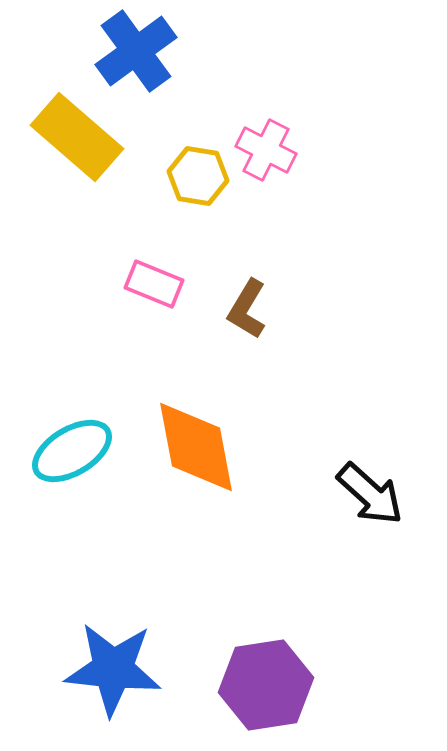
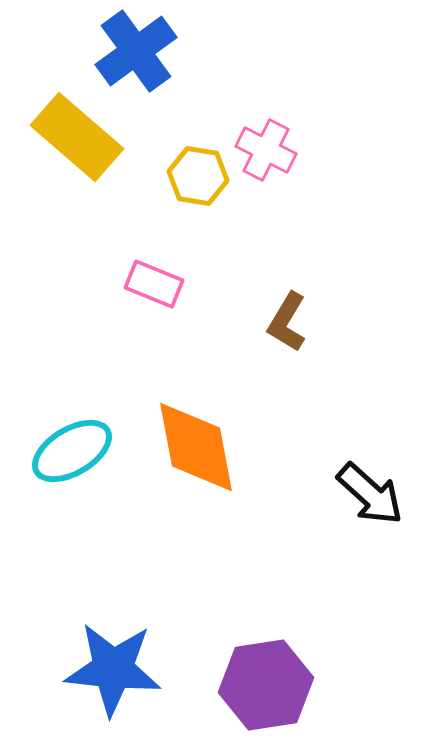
brown L-shape: moved 40 px right, 13 px down
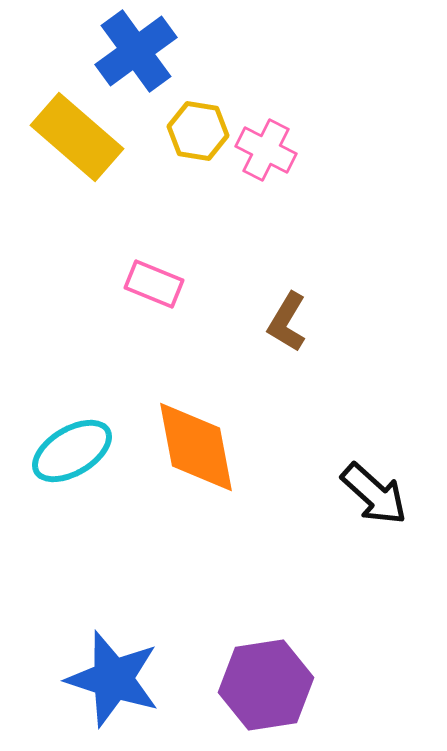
yellow hexagon: moved 45 px up
black arrow: moved 4 px right
blue star: moved 10 px down; rotated 12 degrees clockwise
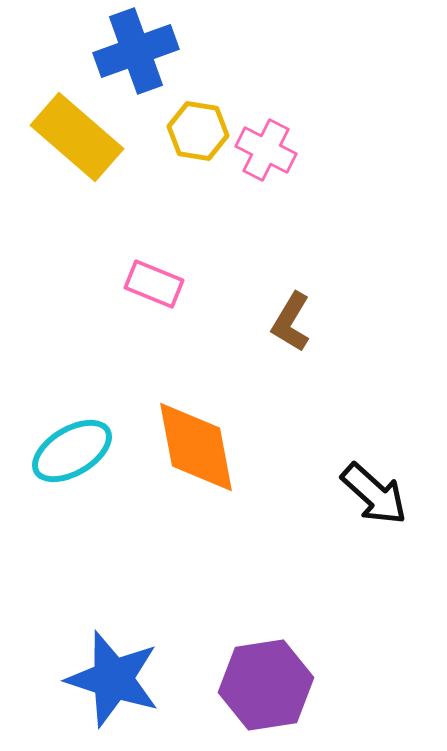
blue cross: rotated 16 degrees clockwise
brown L-shape: moved 4 px right
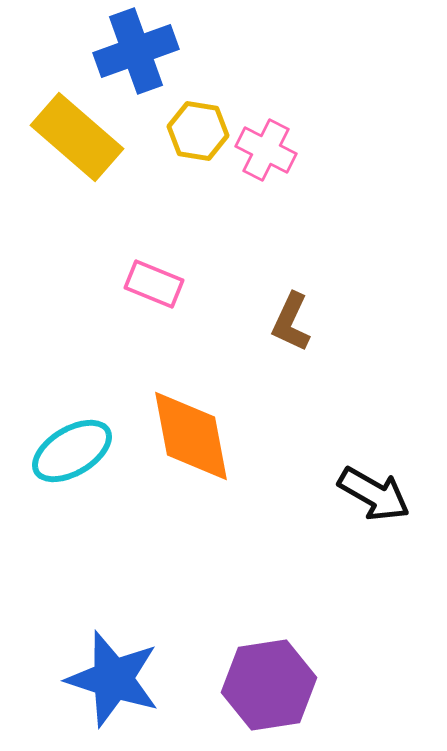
brown L-shape: rotated 6 degrees counterclockwise
orange diamond: moved 5 px left, 11 px up
black arrow: rotated 12 degrees counterclockwise
purple hexagon: moved 3 px right
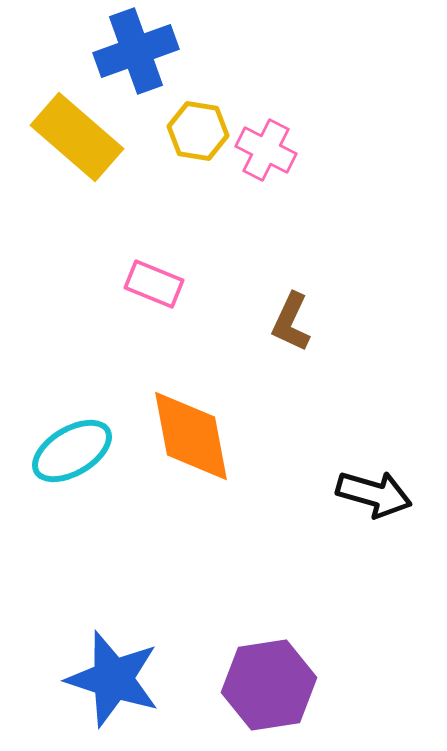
black arrow: rotated 14 degrees counterclockwise
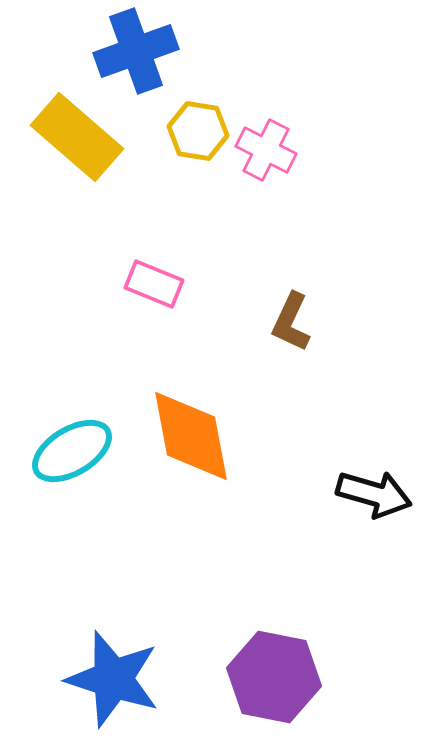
purple hexagon: moved 5 px right, 8 px up; rotated 20 degrees clockwise
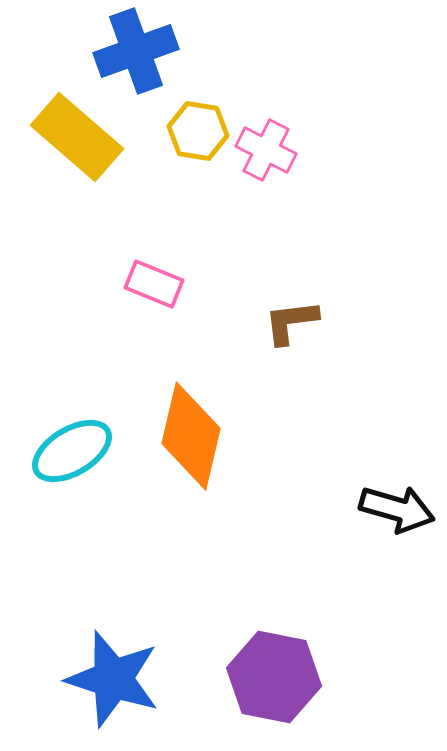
brown L-shape: rotated 58 degrees clockwise
orange diamond: rotated 24 degrees clockwise
black arrow: moved 23 px right, 15 px down
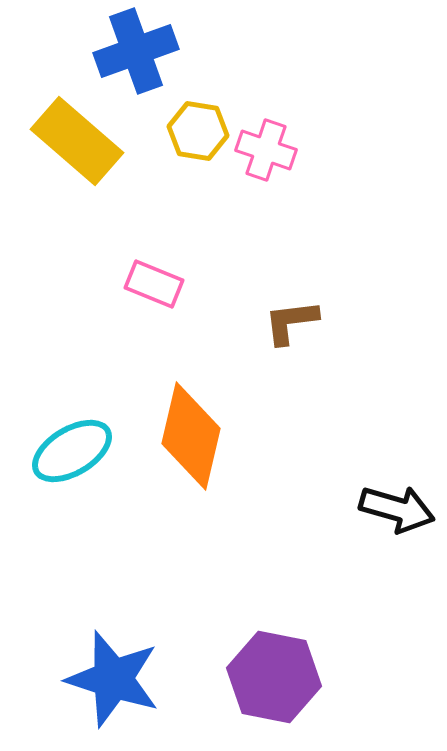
yellow rectangle: moved 4 px down
pink cross: rotated 8 degrees counterclockwise
